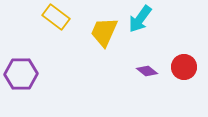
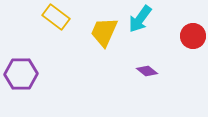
red circle: moved 9 px right, 31 px up
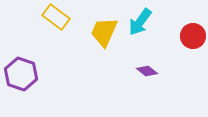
cyan arrow: moved 3 px down
purple hexagon: rotated 20 degrees clockwise
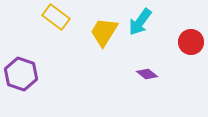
yellow trapezoid: rotated 8 degrees clockwise
red circle: moved 2 px left, 6 px down
purple diamond: moved 3 px down
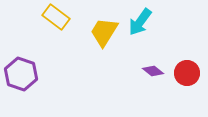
red circle: moved 4 px left, 31 px down
purple diamond: moved 6 px right, 3 px up
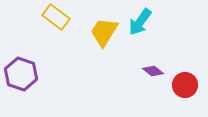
red circle: moved 2 px left, 12 px down
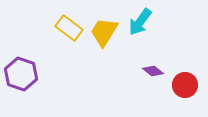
yellow rectangle: moved 13 px right, 11 px down
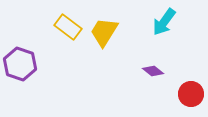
cyan arrow: moved 24 px right
yellow rectangle: moved 1 px left, 1 px up
purple hexagon: moved 1 px left, 10 px up
red circle: moved 6 px right, 9 px down
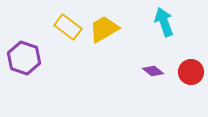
cyan arrow: rotated 124 degrees clockwise
yellow trapezoid: moved 3 px up; rotated 28 degrees clockwise
purple hexagon: moved 4 px right, 6 px up
red circle: moved 22 px up
